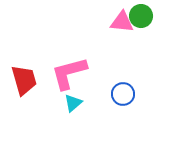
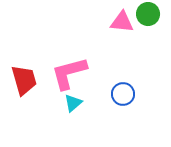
green circle: moved 7 px right, 2 px up
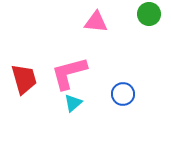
green circle: moved 1 px right
pink triangle: moved 26 px left
red trapezoid: moved 1 px up
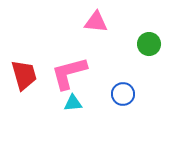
green circle: moved 30 px down
red trapezoid: moved 4 px up
cyan triangle: rotated 36 degrees clockwise
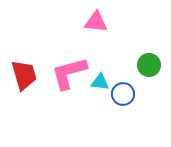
green circle: moved 21 px down
cyan triangle: moved 27 px right, 21 px up; rotated 12 degrees clockwise
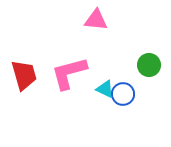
pink triangle: moved 2 px up
cyan triangle: moved 5 px right, 7 px down; rotated 18 degrees clockwise
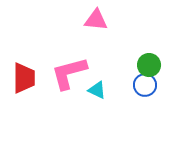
red trapezoid: moved 3 px down; rotated 16 degrees clockwise
cyan triangle: moved 8 px left, 1 px down
blue circle: moved 22 px right, 9 px up
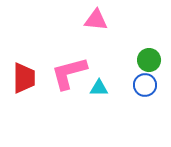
green circle: moved 5 px up
cyan triangle: moved 2 px right, 2 px up; rotated 24 degrees counterclockwise
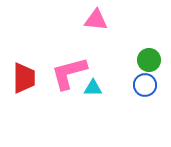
cyan triangle: moved 6 px left
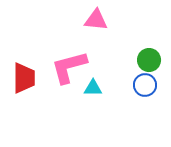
pink L-shape: moved 6 px up
